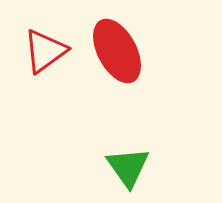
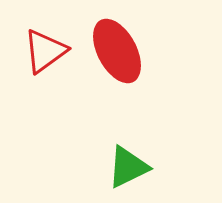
green triangle: rotated 39 degrees clockwise
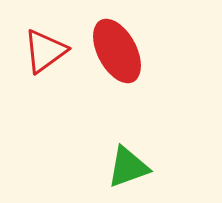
green triangle: rotated 6 degrees clockwise
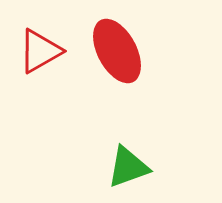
red triangle: moved 5 px left; rotated 6 degrees clockwise
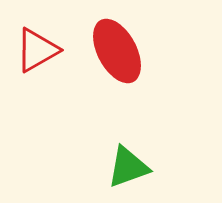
red triangle: moved 3 px left, 1 px up
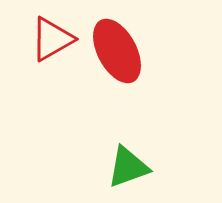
red triangle: moved 15 px right, 11 px up
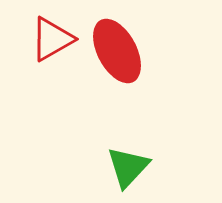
green triangle: rotated 27 degrees counterclockwise
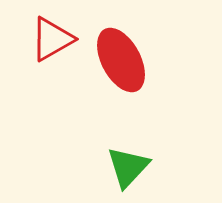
red ellipse: moved 4 px right, 9 px down
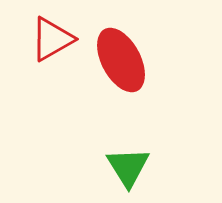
green triangle: rotated 15 degrees counterclockwise
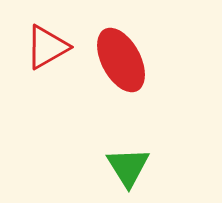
red triangle: moved 5 px left, 8 px down
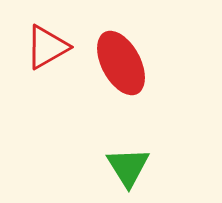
red ellipse: moved 3 px down
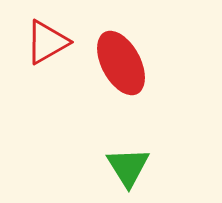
red triangle: moved 5 px up
